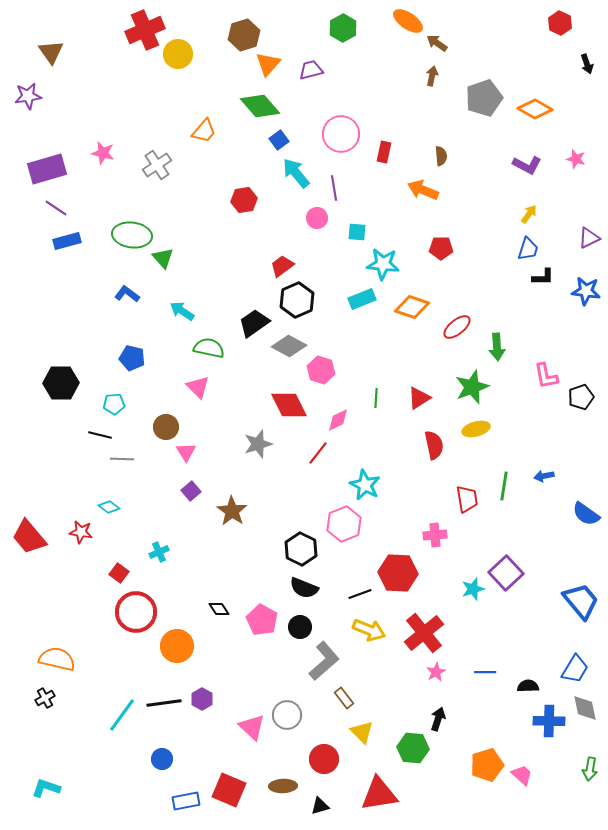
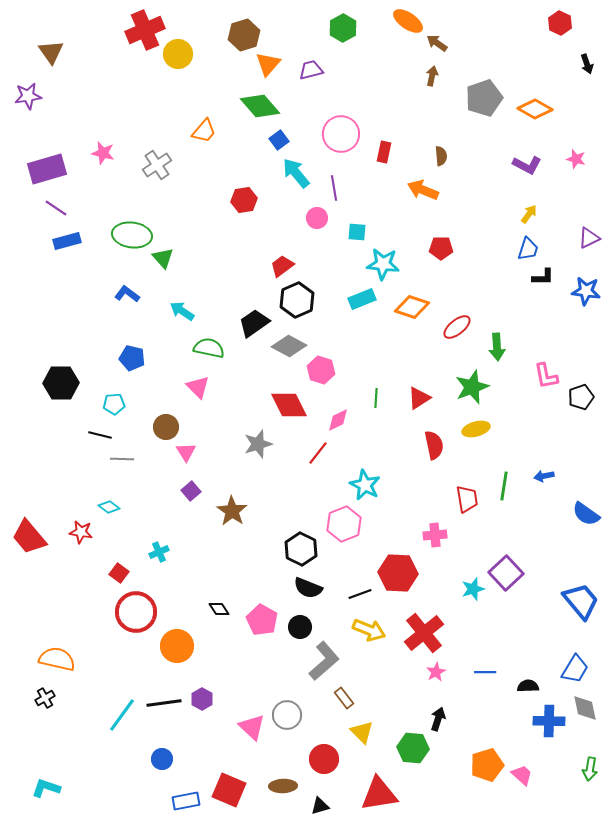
black semicircle at (304, 588): moved 4 px right
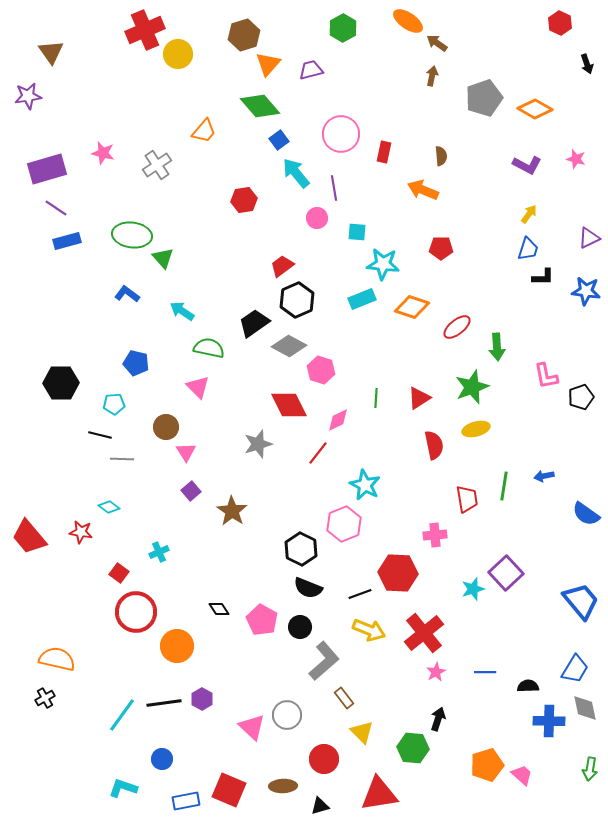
blue pentagon at (132, 358): moved 4 px right, 5 px down
cyan L-shape at (46, 788): moved 77 px right
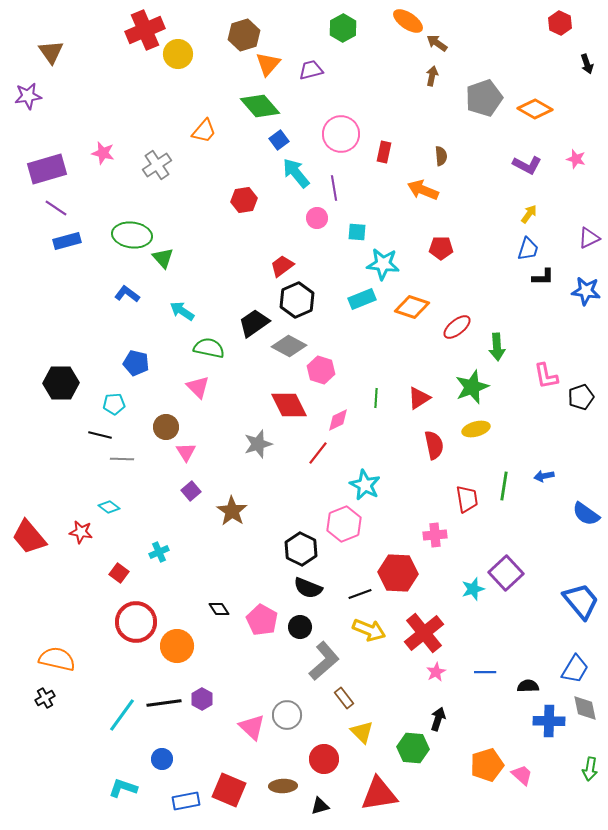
red circle at (136, 612): moved 10 px down
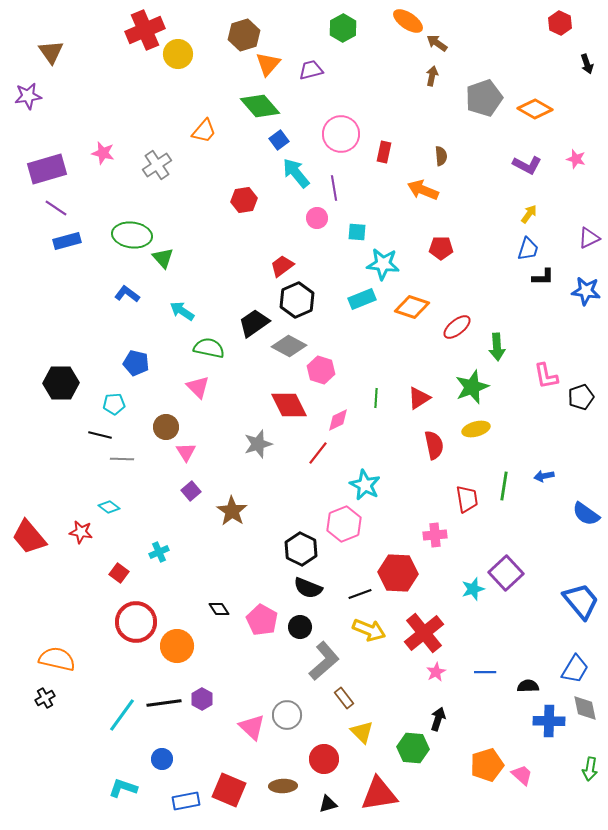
black triangle at (320, 806): moved 8 px right, 2 px up
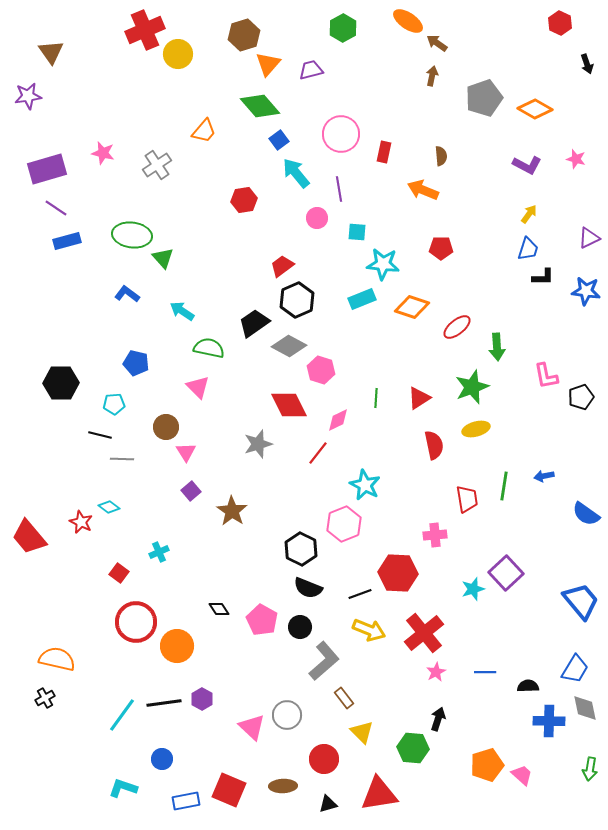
purple line at (334, 188): moved 5 px right, 1 px down
red star at (81, 532): moved 10 px up; rotated 15 degrees clockwise
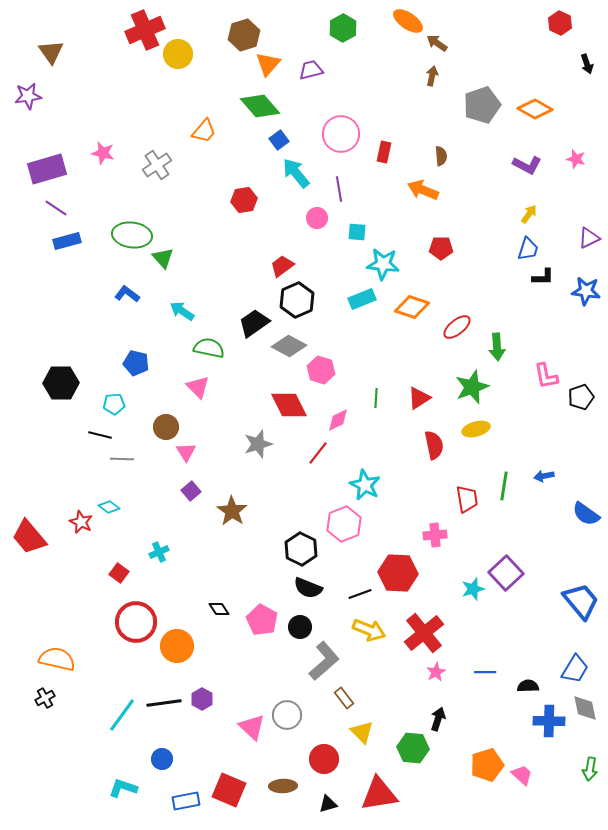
gray pentagon at (484, 98): moved 2 px left, 7 px down
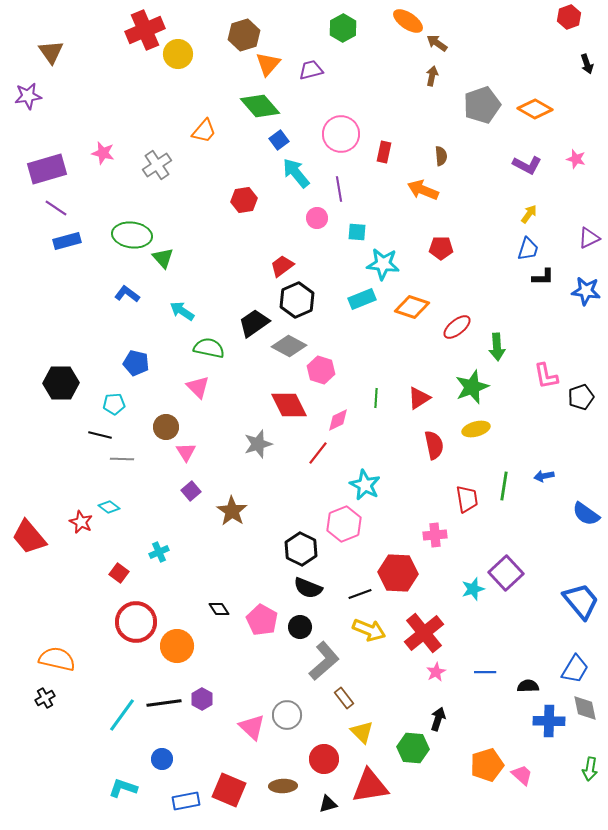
red hexagon at (560, 23): moved 9 px right, 6 px up; rotated 15 degrees clockwise
red triangle at (379, 794): moved 9 px left, 8 px up
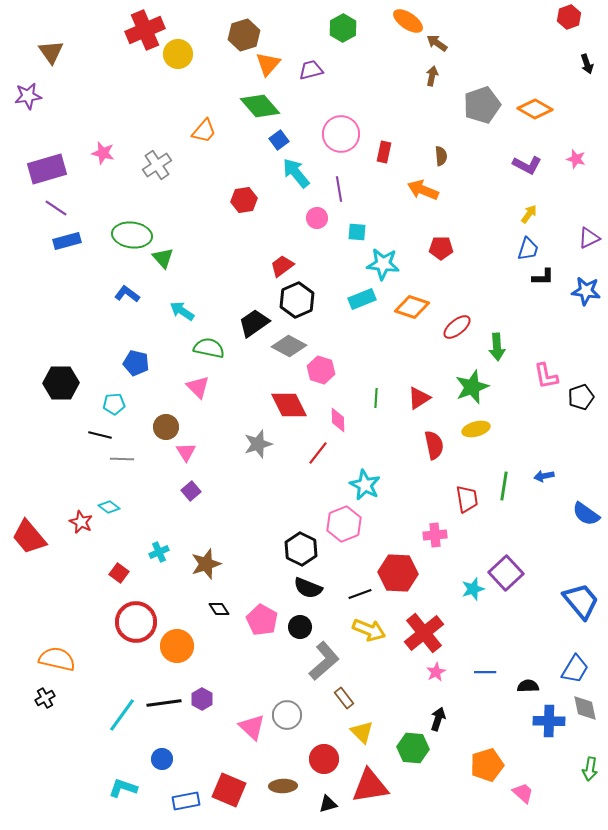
pink diamond at (338, 420): rotated 65 degrees counterclockwise
brown star at (232, 511): moved 26 px left, 53 px down; rotated 20 degrees clockwise
pink trapezoid at (522, 775): moved 1 px right, 18 px down
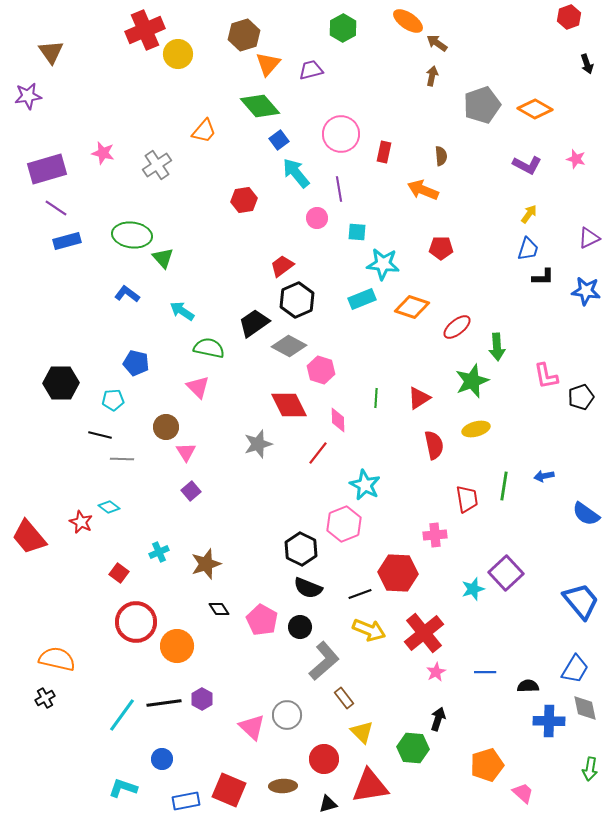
green star at (472, 387): moved 6 px up
cyan pentagon at (114, 404): moved 1 px left, 4 px up
